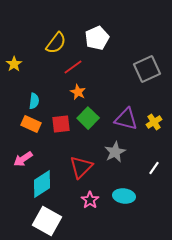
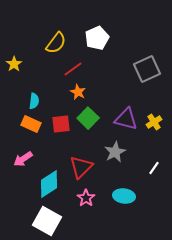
red line: moved 2 px down
cyan diamond: moved 7 px right
pink star: moved 4 px left, 2 px up
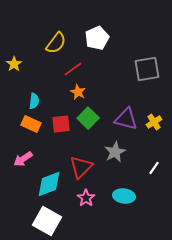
gray square: rotated 16 degrees clockwise
cyan diamond: rotated 12 degrees clockwise
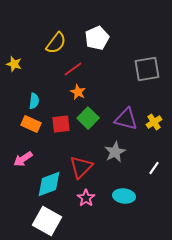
yellow star: rotated 21 degrees counterclockwise
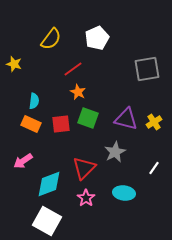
yellow semicircle: moved 5 px left, 4 px up
green square: rotated 25 degrees counterclockwise
pink arrow: moved 2 px down
red triangle: moved 3 px right, 1 px down
cyan ellipse: moved 3 px up
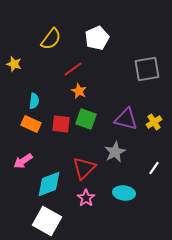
orange star: moved 1 px right, 1 px up
green square: moved 2 px left, 1 px down
red square: rotated 12 degrees clockwise
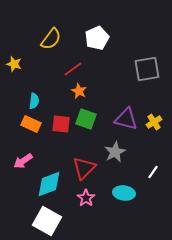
white line: moved 1 px left, 4 px down
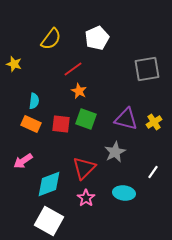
white square: moved 2 px right
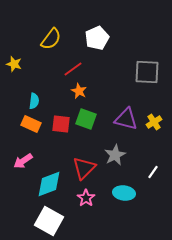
gray square: moved 3 px down; rotated 12 degrees clockwise
gray star: moved 3 px down
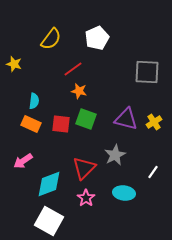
orange star: rotated 14 degrees counterclockwise
